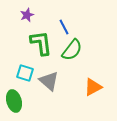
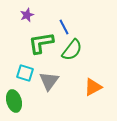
green L-shape: rotated 92 degrees counterclockwise
gray triangle: rotated 25 degrees clockwise
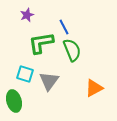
green semicircle: rotated 60 degrees counterclockwise
cyan square: moved 1 px down
orange triangle: moved 1 px right, 1 px down
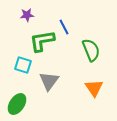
purple star: rotated 16 degrees clockwise
green L-shape: moved 1 px right, 2 px up
green semicircle: moved 19 px right
cyan square: moved 2 px left, 9 px up
orange triangle: rotated 36 degrees counterclockwise
green ellipse: moved 3 px right, 3 px down; rotated 50 degrees clockwise
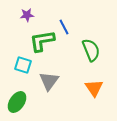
green ellipse: moved 2 px up
